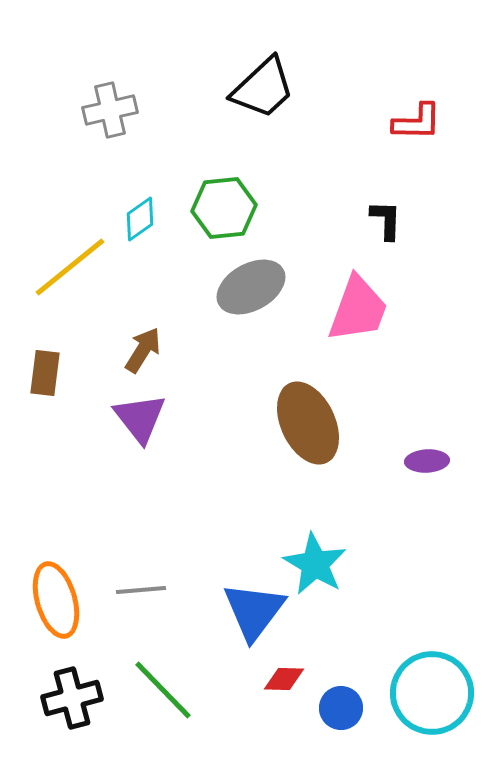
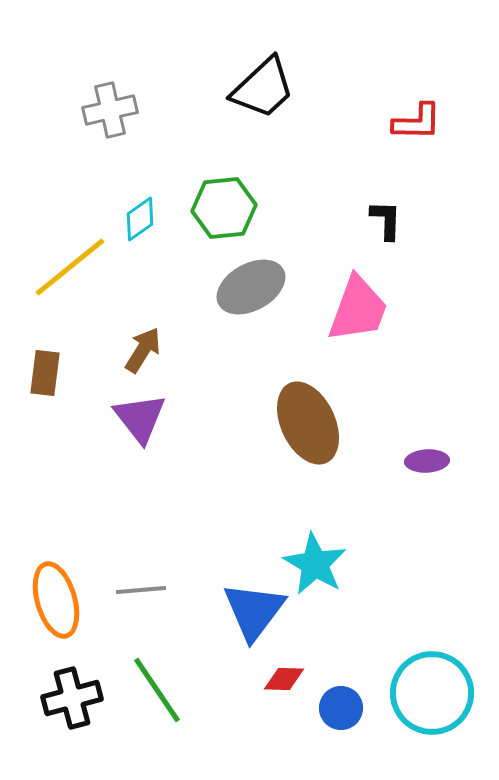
green line: moved 6 px left; rotated 10 degrees clockwise
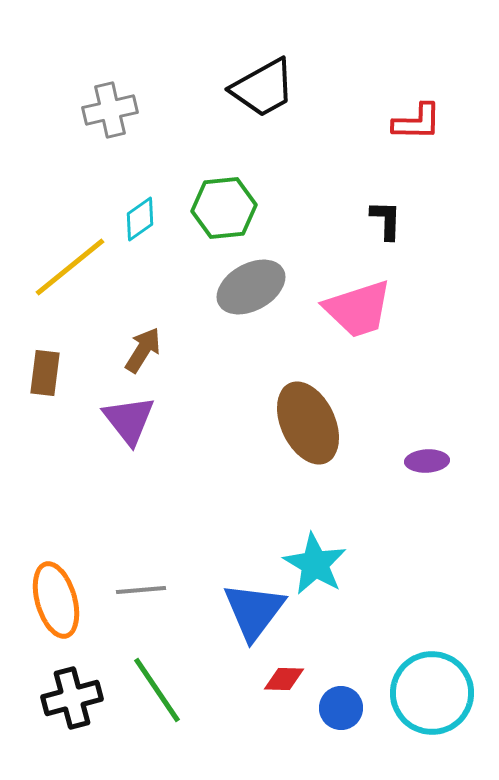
black trapezoid: rotated 14 degrees clockwise
pink trapezoid: rotated 52 degrees clockwise
purple triangle: moved 11 px left, 2 px down
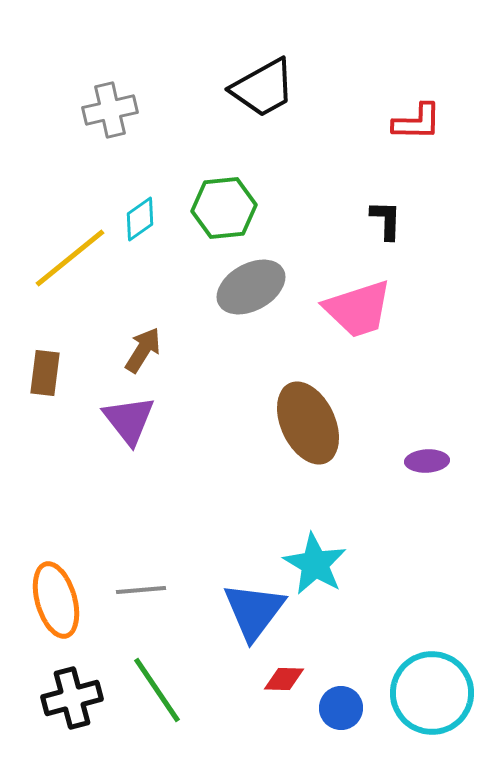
yellow line: moved 9 px up
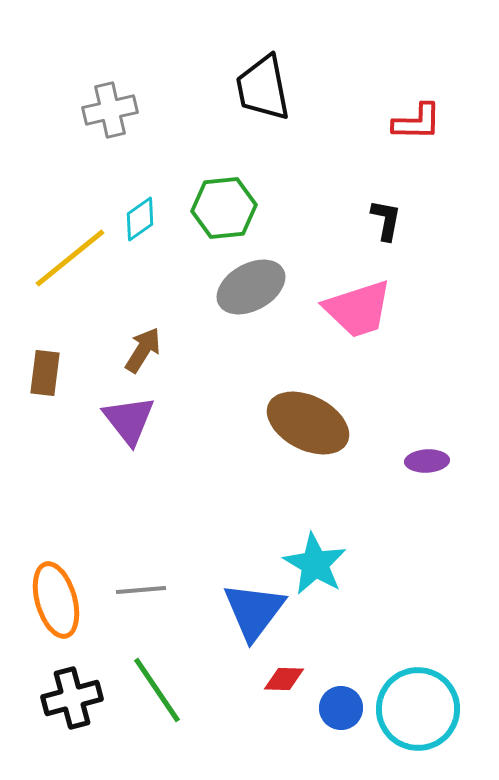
black trapezoid: rotated 108 degrees clockwise
black L-shape: rotated 9 degrees clockwise
brown ellipse: rotated 38 degrees counterclockwise
cyan circle: moved 14 px left, 16 px down
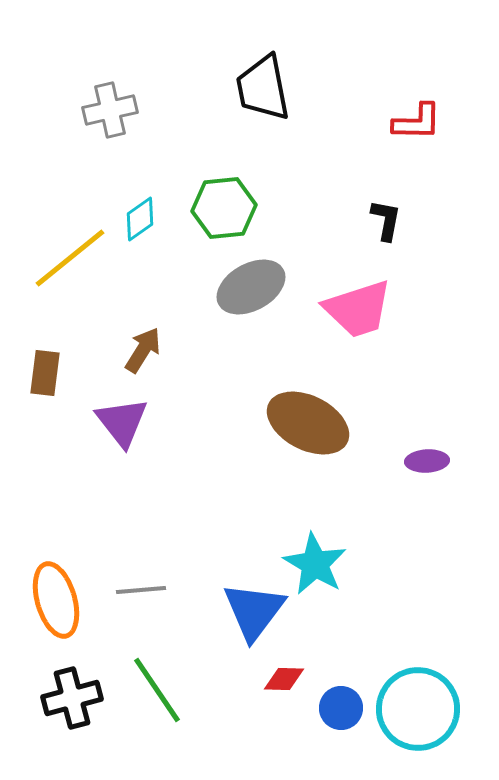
purple triangle: moved 7 px left, 2 px down
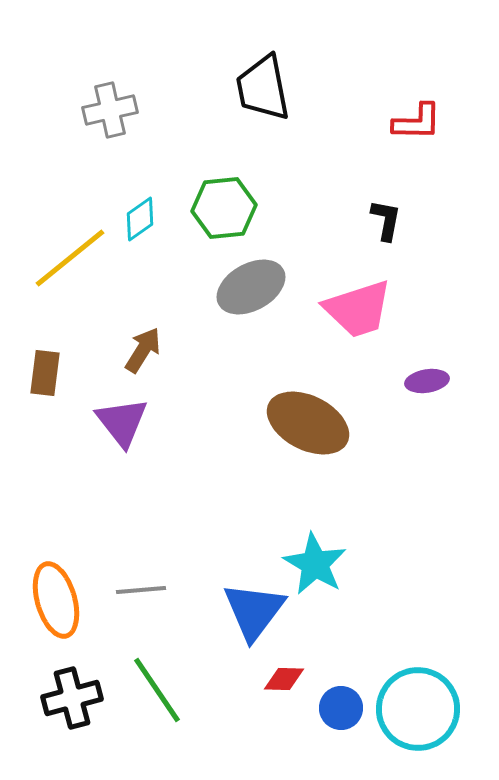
purple ellipse: moved 80 px up; rotated 6 degrees counterclockwise
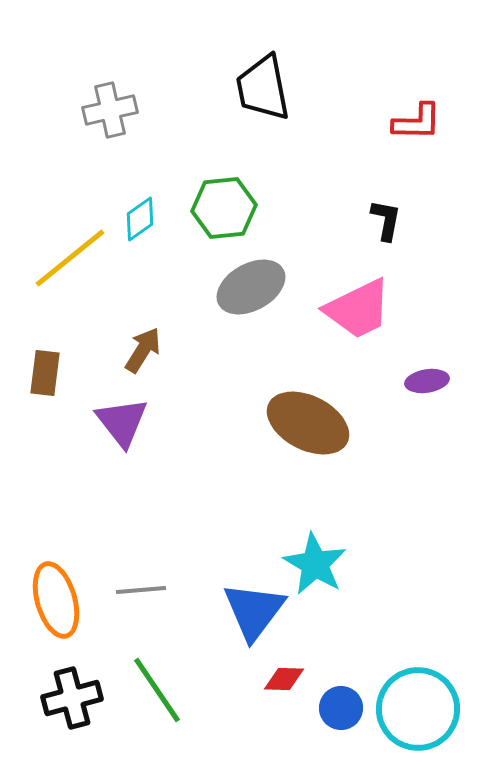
pink trapezoid: rotated 8 degrees counterclockwise
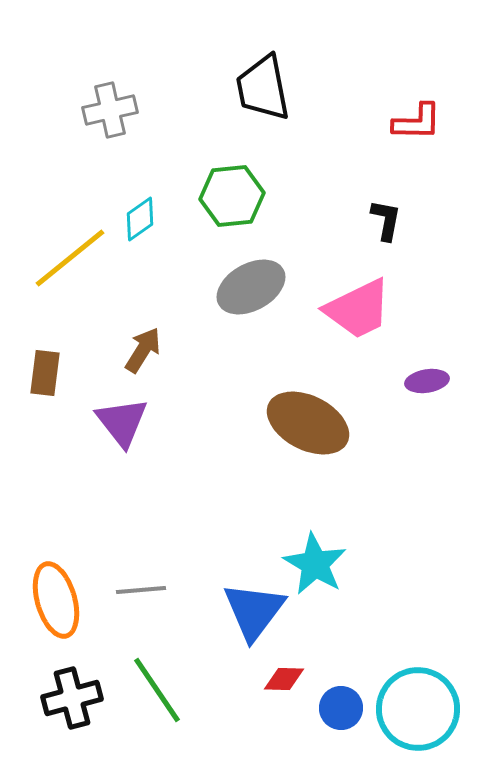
green hexagon: moved 8 px right, 12 px up
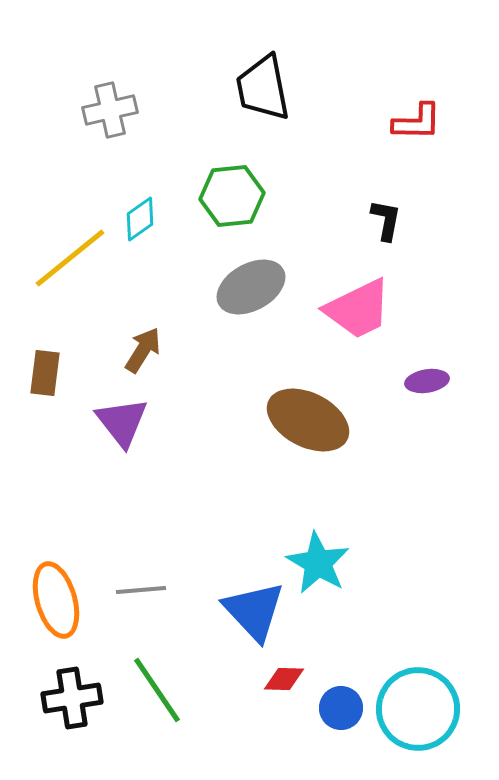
brown ellipse: moved 3 px up
cyan star: moved 3 px right, 1 px up
blue triangle: rotated 20 degrees counterclockwise
black cross: rotated 6 degrees clockwise
